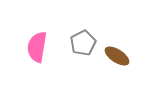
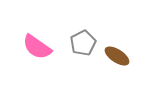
pink semicircle: rotated 64 degrees counterclockwise
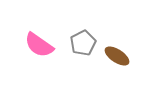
pink semicircle: moved 2 px right, 2 px up
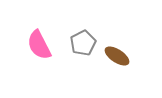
pink semicircle: rotated 28 degrees clockwise
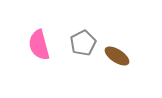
pink semicircle: rotated 12 degrees clockwise
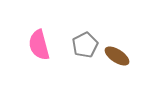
gray pentagon: moved 2 px right, 2 px down
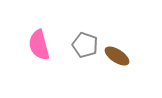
gray pentagon: rotated 25 degrees counterclockwise
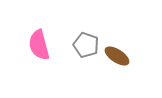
gray pentagon: moved 1 px right
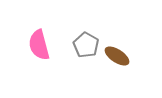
gray pentagon: rotated 10 degrees clockwise
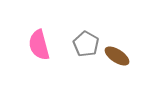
gray pentagon: moved 1 px up
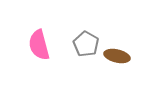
brown ellipse: rotated 20 degrees counterclockwise
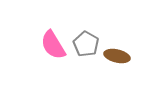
pink semicircle: moved 14 px right; rotated 16 degrees counterclockwise
